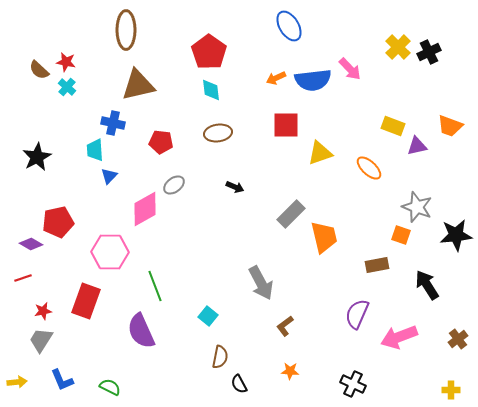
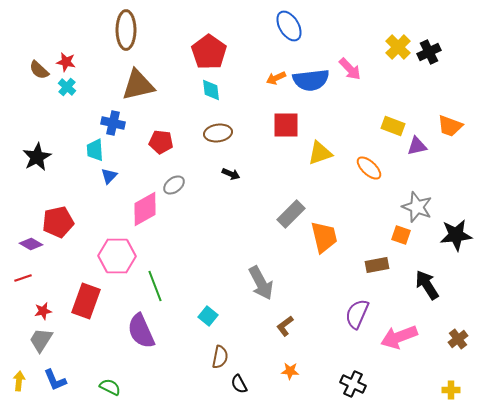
blue semicircle at (313, 80): moved 2 px left
black arrow at (235, 187): moved 4 px left, 13 px up
pink hexagon at (110, 252): moved 7 px right, 4 px down
blue L-shape at (62, 380): moved 7 px left
yellow arrow at (17, 382): moved 2 px right, 1 px up; rotated 78 degrees counterclockwise
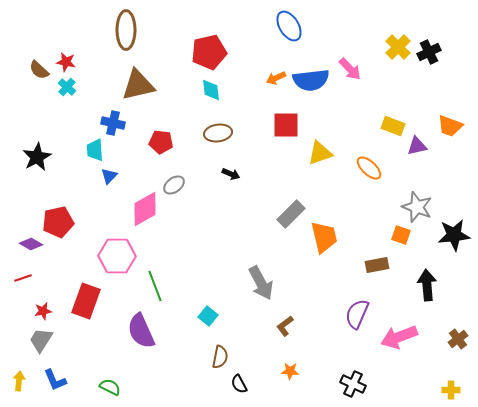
red pentagon at (209, 52): rotated 24 degrees clockwise
black star at (456, 235): moved 2 px left
black arrow at (427, 285): rotated 28 degrees clockwise
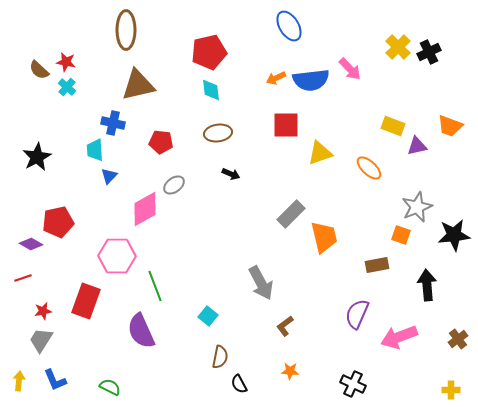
gray star at (417, 207): rotated 28 degrees clockwise
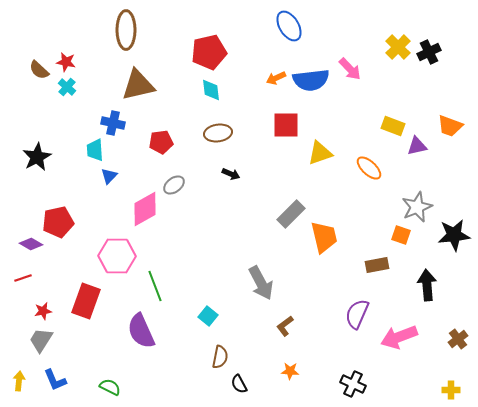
red pentagon at (161, 142): rotated 15 degrees counterclockwise
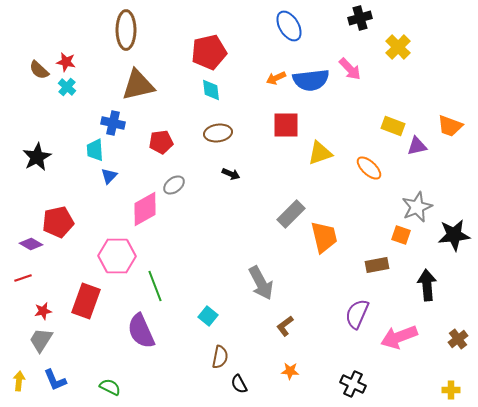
black cross at (429, 52): moved 69 px left, 34 px up; rotated 10 degrees clockwise
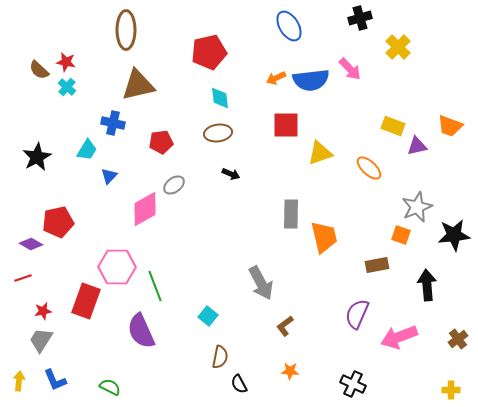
cyan diamond at (211, 90): moved 9 px right, 8 px down
cyan trapezoid at (95, 150): moved 8 px left; rotated 145 degrees counterclockwise
gray rectangle at (291, 214): rotated 44 degrees counterclockwise
pink hexagon at (117, 256): moved 11 px down
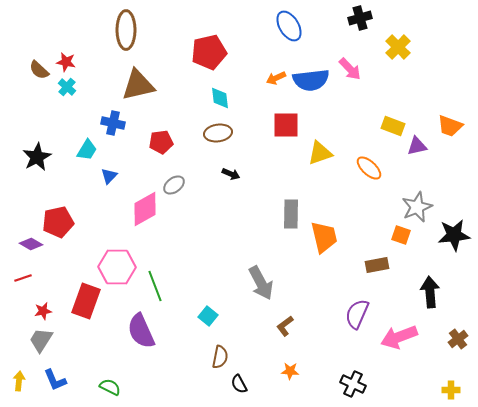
black arrow at (427, 285): moved 3 px right, 7 px down
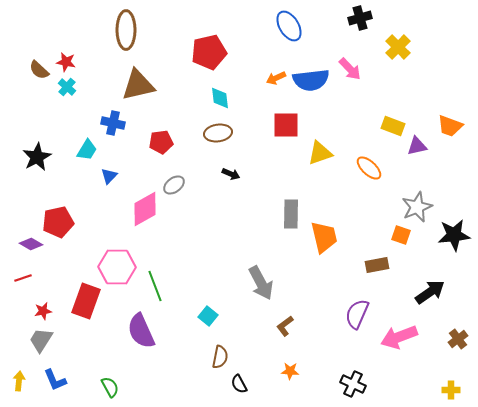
black arrow at (430, 292): rotated 60 degrees clockwise
green semicircle at (110, 387): rotated 35 degrees clockwise
